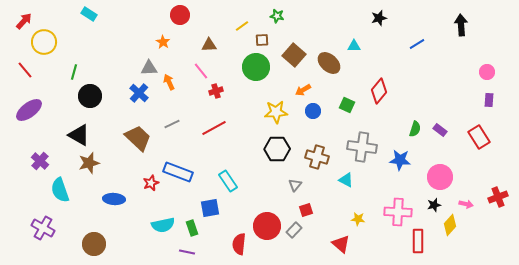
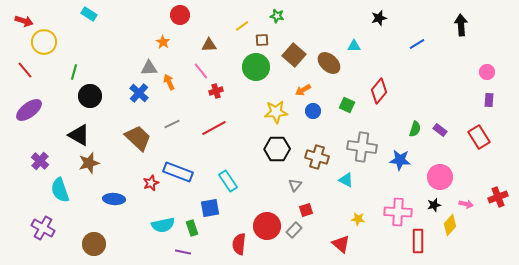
red arrow at (24, 21): rotated 66 degrees clockwise
purple line at (187, 252): moved 4 px left
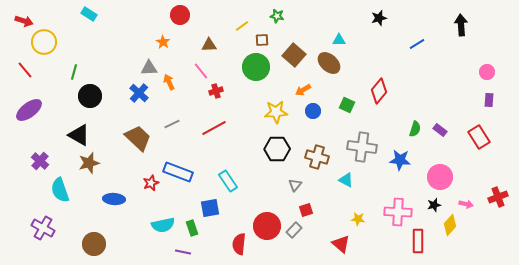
cyan triangle at (354, 46): moved 15 px left, 6 px up
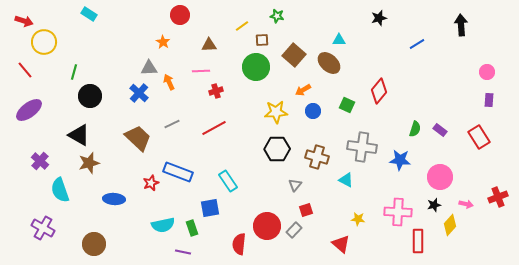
pink line at (201, 71): rotated 54 degrees counterclockwise
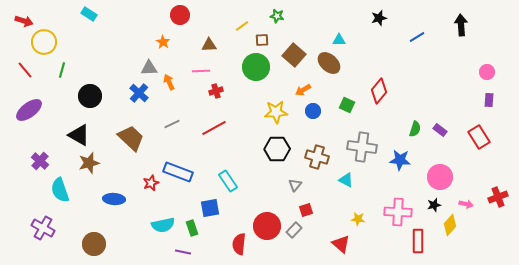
blue line at (417, 44): moved 7 px up
green line at (74, 72): moved 12 px left, 2 px up
brown trapezoid at (138, 138): moved 7 px left
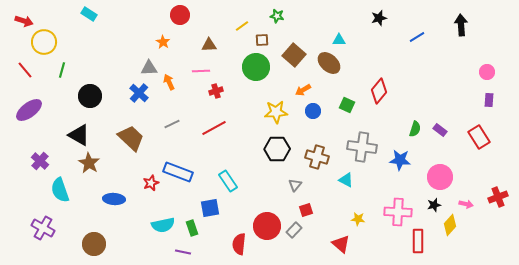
brown star at (89, 163): rotated 25 degrees counterclockwise
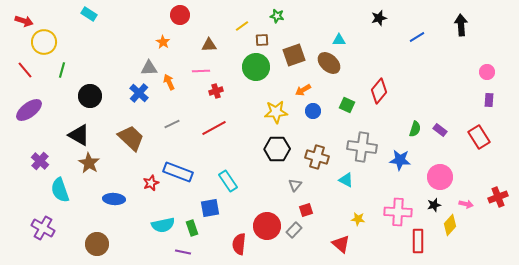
brown square at (294, 55): rotated 30 degrees clockwise
brown circle at (94, 244): moved 3 px right
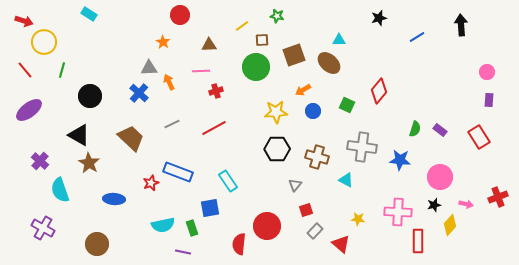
gray rectangle at (294, 230): moved 21 px right, 1 px down
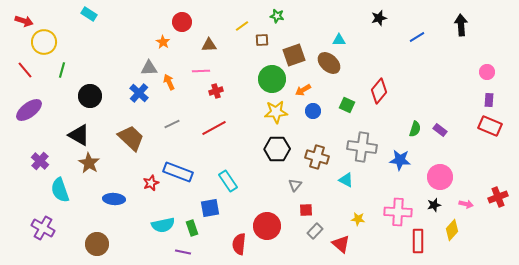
red circle at (180, 15): moved 2 px right, 7 px down
green circle at (256, 67): moved 16 px right, 12 px down
red rectangle at (479, 137): moved 11 px right, 11 px up; rotated 35 degrees counterclockwise
red square at (306, 210): rotated 16 degrees clockwise
yellow diamond at (450, 225): moved 2 px right, 5 px down
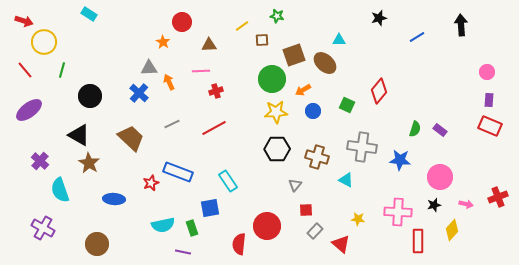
brown ellipse at (329, 63): moved 4 px left
